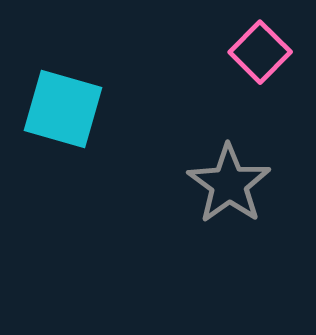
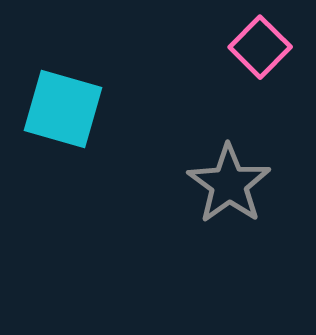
pink square: moved 5 px up
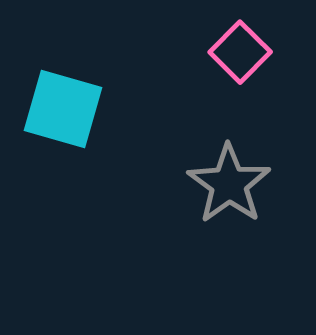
pink square: moved 20 px left, 5 px down
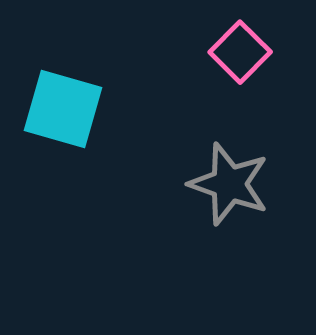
gray star: rotated 16 degrees counterclockwise
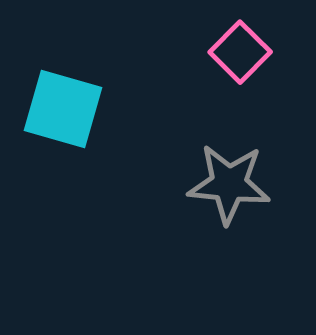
gray star: rotated 14 degrees counterclockwise
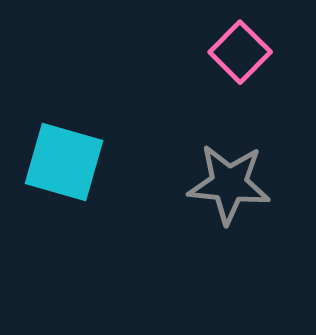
cyan square: moved 1 px right, 53 px down
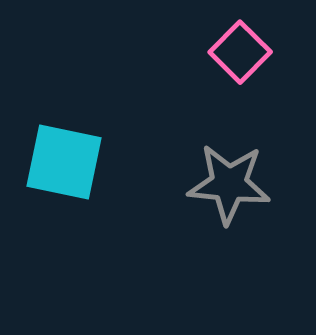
cyan square: rotated 4 degrees counterclockwise
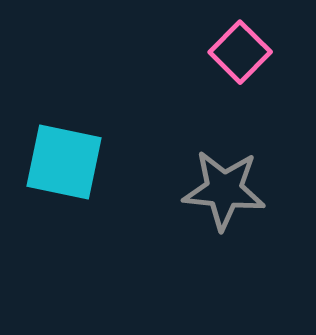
gray star: moved 5 px left, 6 px down
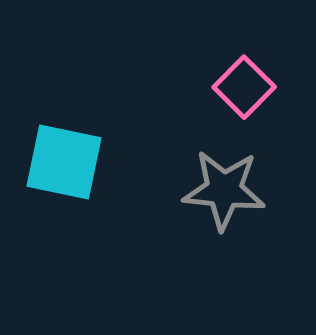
pink square: moved 4 px right, 35 px down
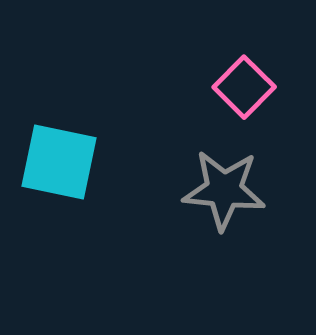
cyan square: moved 5 px left
